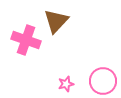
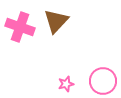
pink cross: moved 6 px left, 13 px up
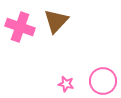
pink star: rotated 28 degrees clockwise
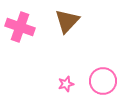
brown triangle: moved 11 px right
pink star: rotated 28 degrees counterclockwise
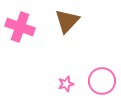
pink circle: moved 1 px left
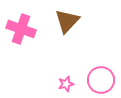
pink cross: moved 1 px right, 2 px down
pink circle: moved 1 px left, 1 px up
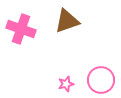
brown triangle: rotated 28 degrees clockwise
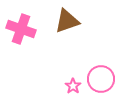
pink circle: moved 1 px up
pink star: moved 7 px right, 2 px down; rotated 21 degrees counterclockwise
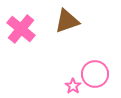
pink cross: rotated 20 degrees clockwise
pink circle: moved 6 px left, 5 px up
